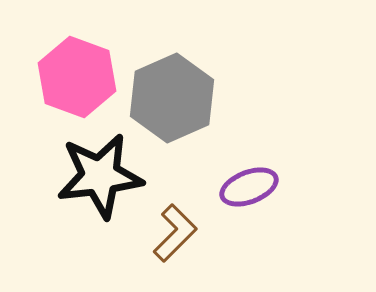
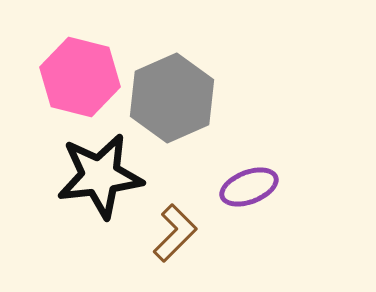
pink hexagon: moved 3 px right; rotated 6 degrees counterclockwise
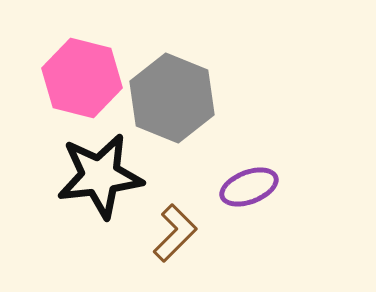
pink hexagon: moved 2 px right, 1 px down
gray hexagon: rotated 14 degrees counterclockwise
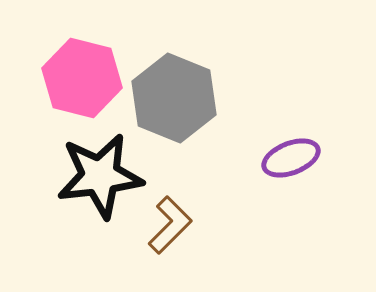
gray hexagon: moved 2 px right
purple ellipse: moved 42 px right, 29 px up
brown L-shape: moved 5 px left, 8 px up
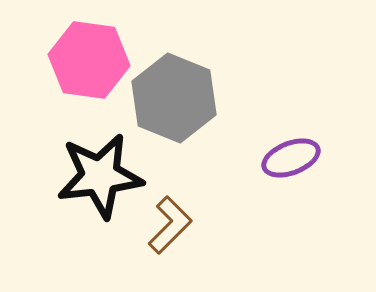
pink hexagon: moved 7 px right, 18 px up; rotated 6 degrees counterclockwise
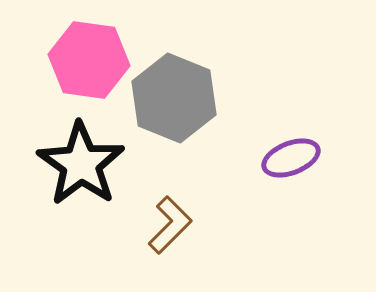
black star: moved 19 px left, 12 px up; rotated 30 degrees counterclockwise
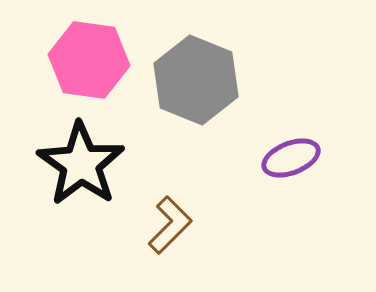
gray hexagon: moved 22 px right, 18 px up
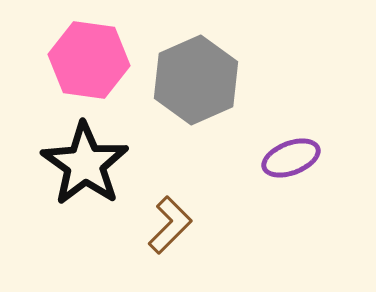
gray hexagon: rotated 14 degrees clockwise
black star: moved 4 px right
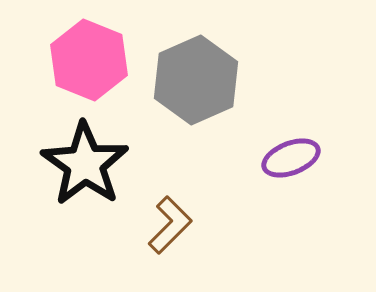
pink hexagon: rotated 14 degrees clockwise
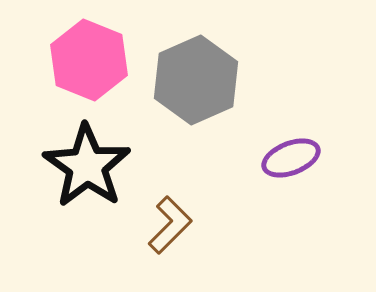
black star: moved 2 px right, 2 px down
